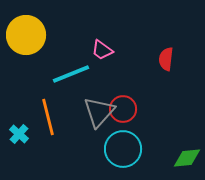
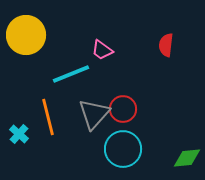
red semicircle: moved 14 px up
gray triangle: moved 5 px left, 2 px down
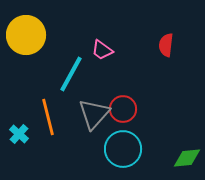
cyan line: rotated 39 degrees counterclockwise
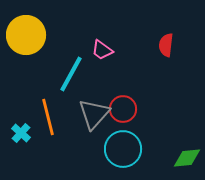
cyan cross: moved 2 px right, 1 px up
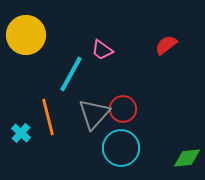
red semicircle: rotated 45 degrees clockwise
cyan circle: moved 2 px left, 1 px up
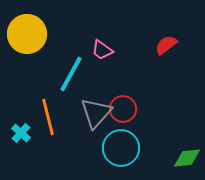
yellow circle: moved 1 px right, 1 px up
gray triangle: moved 2 px right, 1 px up
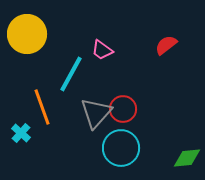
orange line: moved 6 px left, 10 px up; rotated 6 degrees counterclockwise
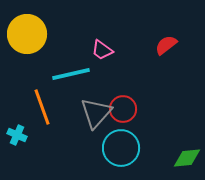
cyan line: rotated 48 degrees clockwise
cyan cross: moved 4 px left, 2 px down; rotated 18 degrees counterclockwise
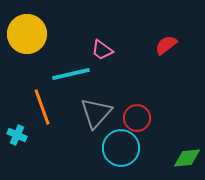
red circle: moved 14 px right, 9 px down
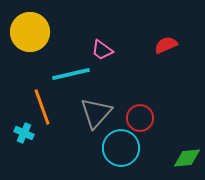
yellow circle: moved 3 px right, 2 px up
red semicircle: rotated 15 degrees clockwise
red circle: moved 3 px right
cyan cross: moved 7 px right, 2 px up
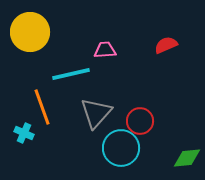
pink trapezoid: moved 3 px right; rotated 140 degrees clockwise
red circle: moved 3 px down
